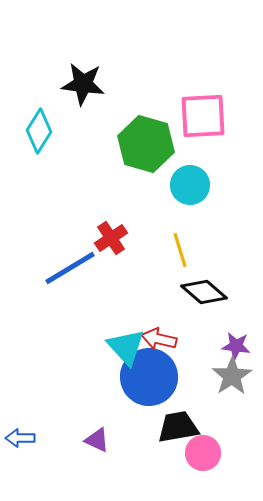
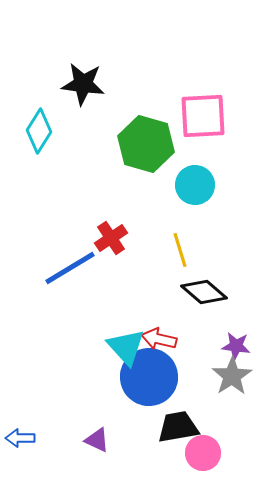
cyan circle: moved 5 px right
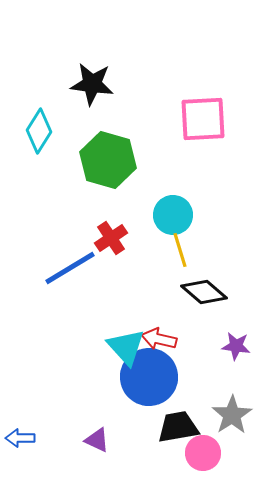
black star: moved 9 px right
pink square: moved 3 px down
green hexagon: moved 38 px left, 16 px down
cyan circle: moved 22 px left, 30 px down
gray star: moved 39 px down
